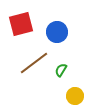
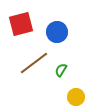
yellow circle: moved 1 px right, 1 px down
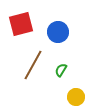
blue circle: moved 1 px right
brown line: moved 1 px left, 2 px down; rotated 24 degrees counterclockwise
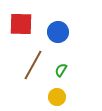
red square: rotated 15 degrees clockwise
yellow circle: moved 19 px left
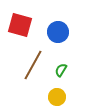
red square: moved 1 px left, 1 px down; rotated 15 degrees clockwise
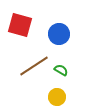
blue circle: moved 1 px right, 2 px down
brown line: moved 1 px right, 1 px down; rotated 28 degrees clockwise
green semicircle: rotated 88 degrees clockwise
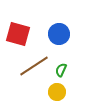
red square: moved 2 px left, 9 px down
green semicircle: rotated 96 degrees counterclockwise
yellow circle: moved 5 px up
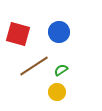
blue circle: moved 2 px up
green semicircle: rotated 32 degrees clockwise
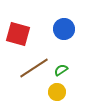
blue circle: moved 5 px right, 3 px up
brown line: moved 2 px down
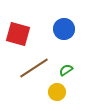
green semicircle: moved 5 px right
